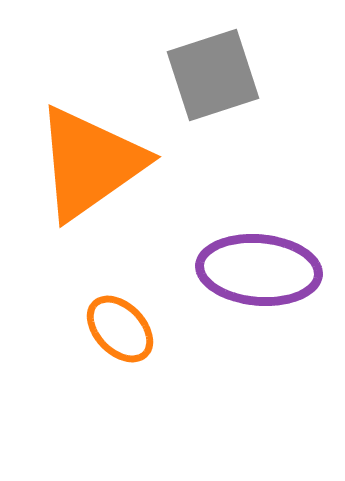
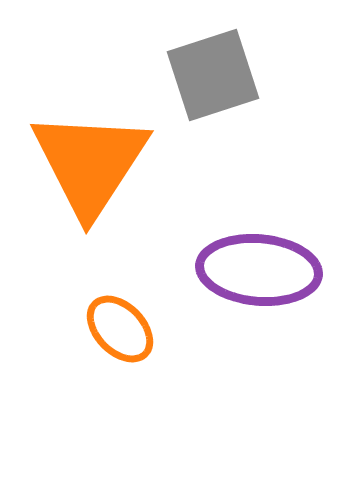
orange triangle: rotated 22 degrees counterclockwise
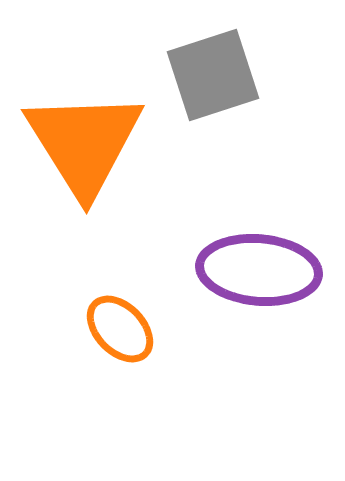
orange triangle: moved 6 px left, 20 px up; rotated 5 degrees counterclockwise
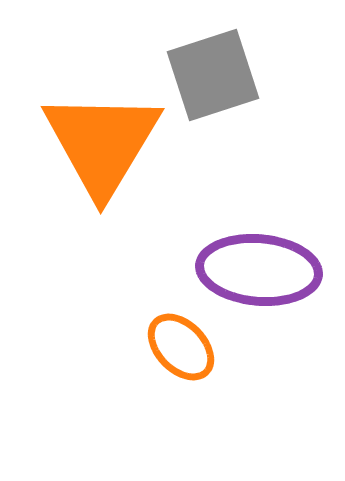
orange triangle: moved 18 px right; rotated 3 degrees clockwise
orange ellipse: moved 61 px right, 18 px down
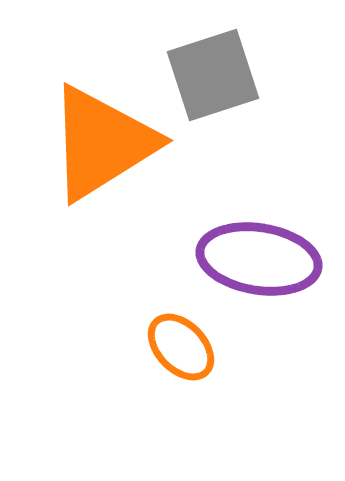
orange triangle: rotated 27 degrees clockwise
purple ellipse: moved 11 px up; rotated 4 degrees clockwise
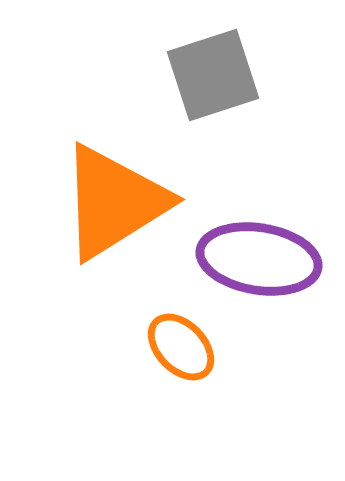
orange triangle: moved 12 px right, 59 px down
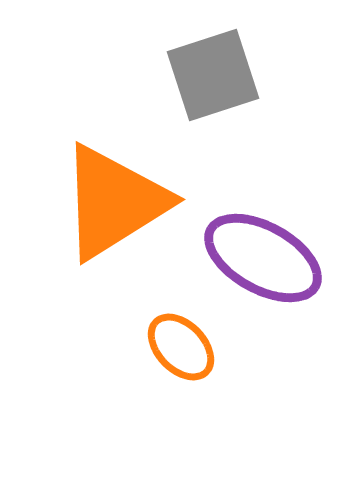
purple ellipse: moved 4 px right, 1 px up; rotated 20 degrees clockwise
